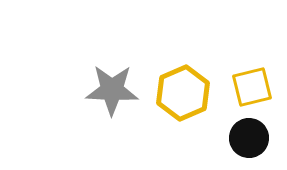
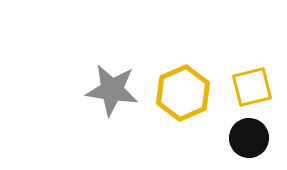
gray star: rotated 6 degrees clockwise
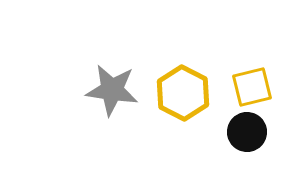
yellow hexagon: rotated 10 degrees counterclockwise
black circle: moved 2 px left, 6 px up
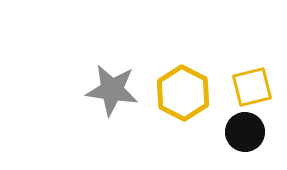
black circle: moved 2 px left
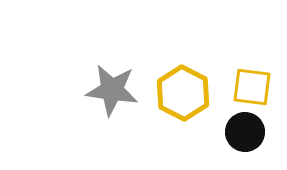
yellow square: rotated 21 degrees clockwise
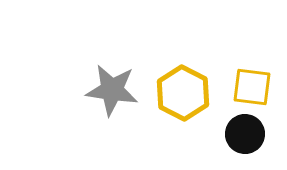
black circle: moved 2 px down
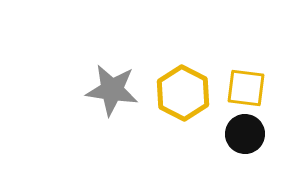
yellow square: moved 6 px left, 1 px down
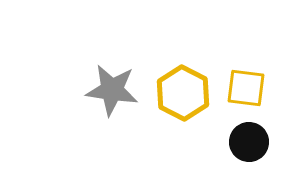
black circle: moved 4 px right, 8 px down
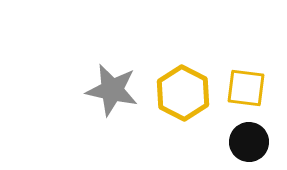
gray star: rotated 4 degrees clockwise
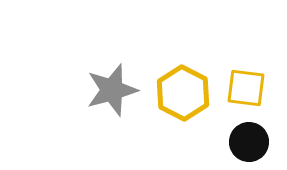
gray star: rotated 28 degrees counterclockwise
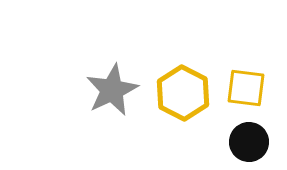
gray star: rotated 10 degrees counterclockwise
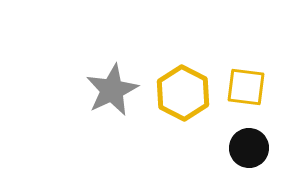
yellow square: moved 1 px up
black circle: moved 6 px down
